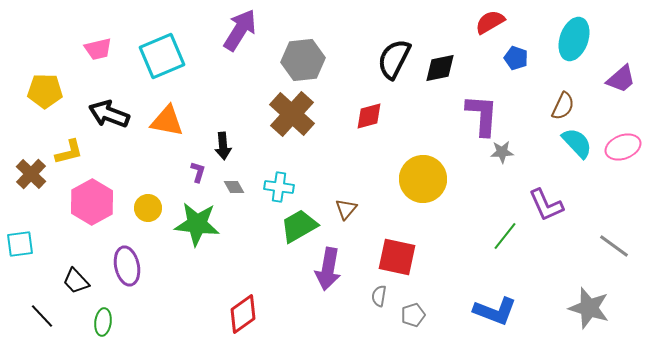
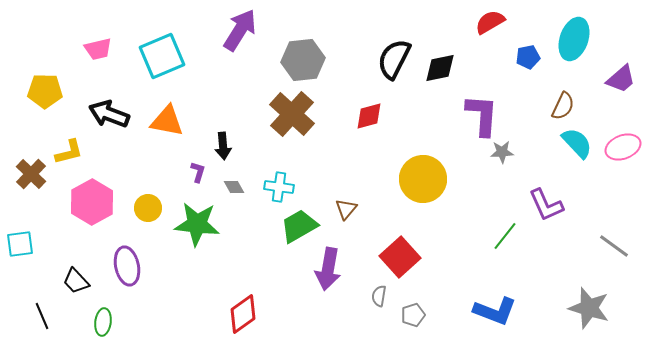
blue pentagon at (516, 58): moved 12 px right, 1 px up; rotated 30 degrees counterclockwise
red square at (397, 257): moved 3 px right; rotated 36 degrees clockwise
black line at (42, 316): rotated 20 degrees clockwise
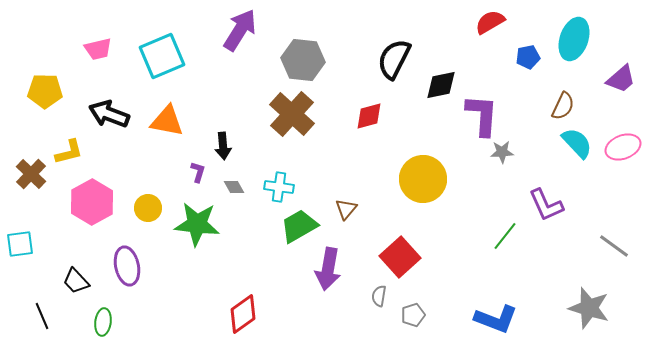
gray hexagon at (303, 60): rotated 12 degrees clockwise
black diamond at (440, 68): moved 1 px right, 17 px down
blue L-shape at (495, 311): moved 1 px right, 8 px down
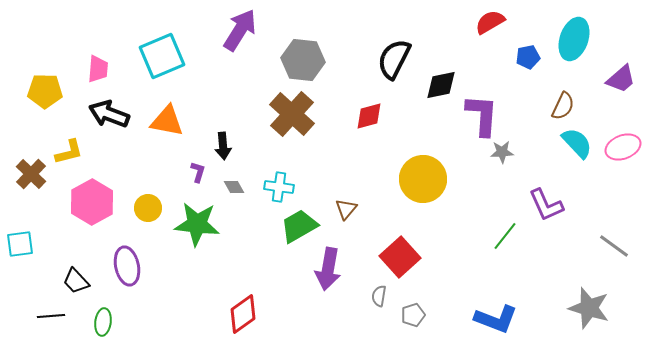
pink trapezoid at (98, 49): moved 20 px down; rotated 72 degrees counterclockwise
black line at (42, 316): moved 9 px right; rotated 72 degrees counterclockwise
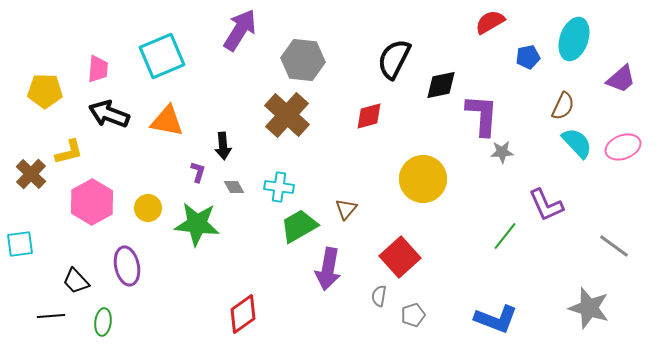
brown cross at (292, 114): moved 5 px left, 1 px down
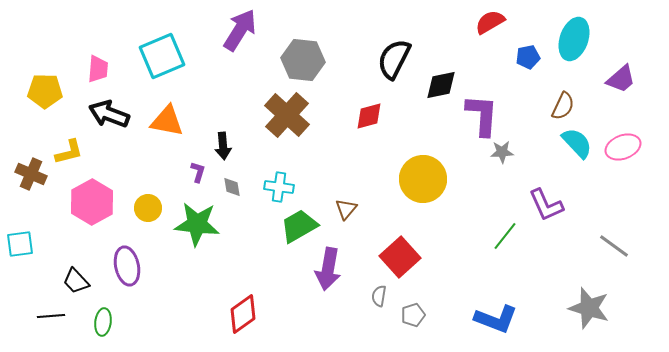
brown cross at (31, 174): rotated 20 degrees counterclockwise
gray diamond at (234, 187): moved 2 px left; rotated 20 degrees clockwise
